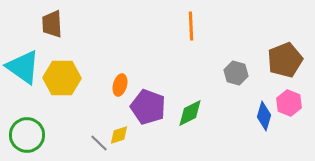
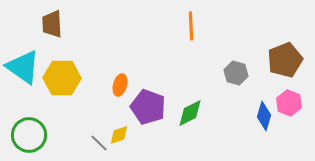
green circle: moved 2 px right
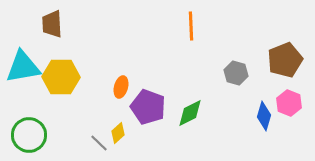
cyan triangle: rotated 45 degrees counterclockwise
yellow hexagon: moved 1 px left, 1 px up
orange ellipse: moved 1 px right, 2 px down
yellow diamond: moved 1 px left, 2 px up; rotated 25 degrees counterclockwise
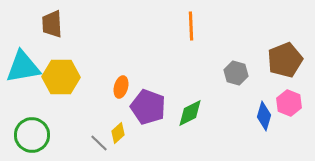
green circle: moved 3 px right
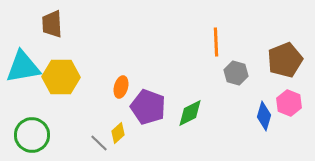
orange line: moved 25 px right, 16 px down
